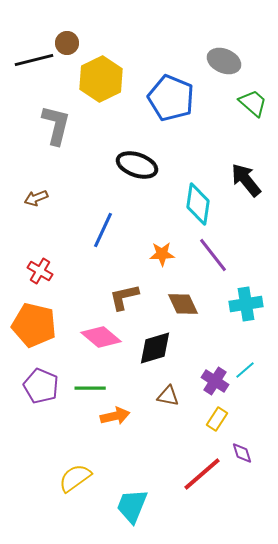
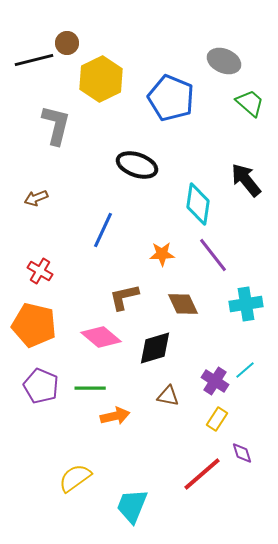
green trapezoid: moved 3 px left
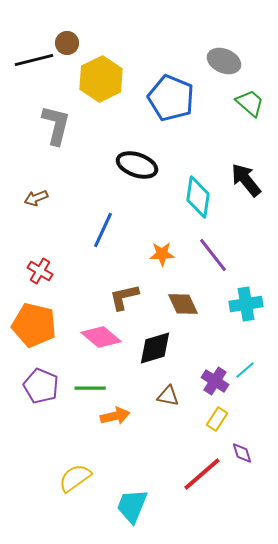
cyan diamond: moved 7 px up
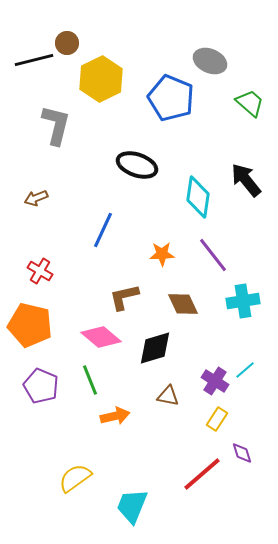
gray ellipse: moved 14 px left
cyan cross: moved 3 px left, 3 px up
orange pentagon: moved 4 px left
green line: moved 8 px up; rotated 68 degrees clockwise
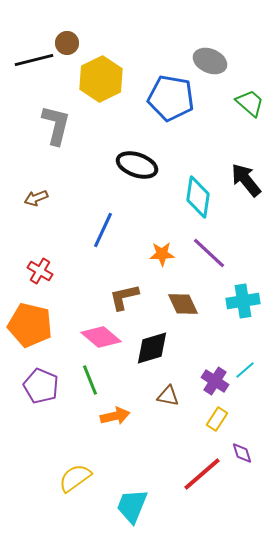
blue pentagon: rotated 12 degrees counterclockwise
purple line: moved 4 px left, 2 px up; rotated 9 degrees counterclockwise
black diamond: moved 3 px left
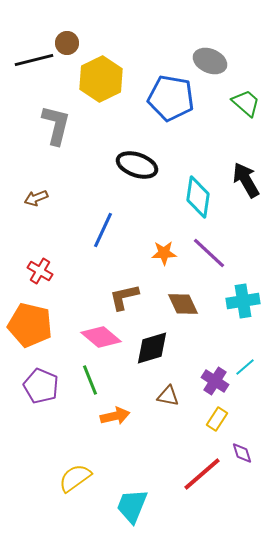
green trapezoid: moved 4 px left
black arrow: rotated 9 degrees clockwise
orange star: moved 2 px right, 1 px up
cyan line: moved 3 px up
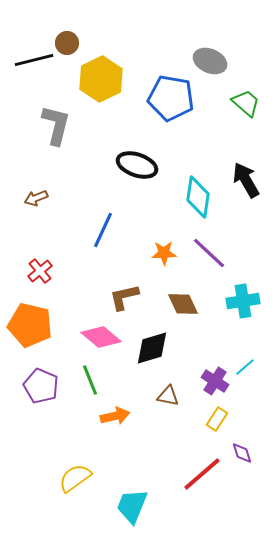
red cross: rotated 20 degrees clockwise
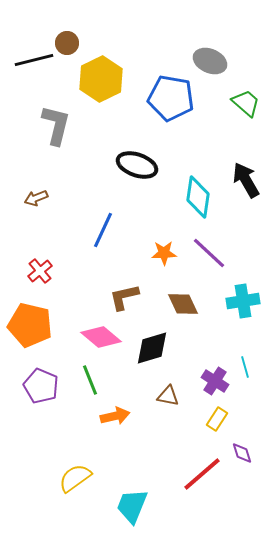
cyan line: rotated 65 degrees counterclockwise
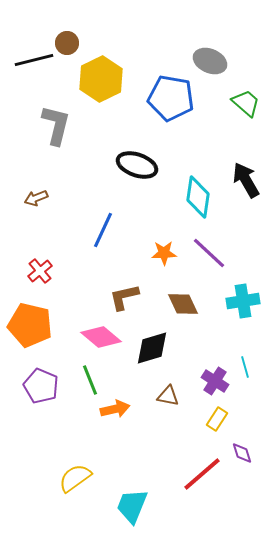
orange arrow: moved 7 px up
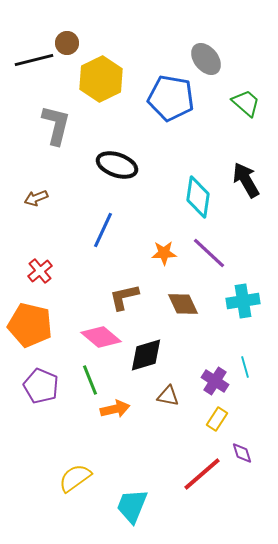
gray ellipse: moved 4 px left, 2 px up; rotated 28 degrees clockwise
black ellipse: moved 20 px left
black diamond: moved 6 px left, 7 px down
